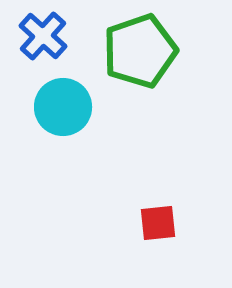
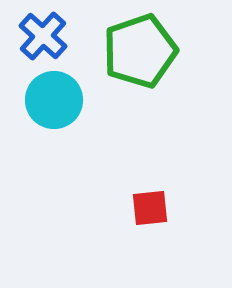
cyan circle: moved 9 px left, 7 px up
red square: moved 8 px left, 15 px up
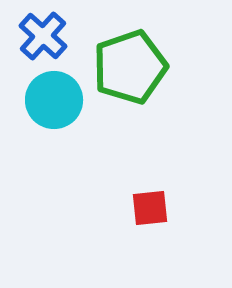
green pentagon: moved 10 px left, 16 px down
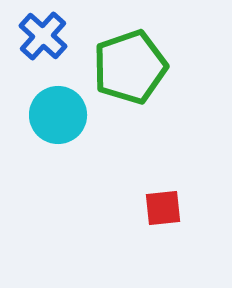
cyan circle: moved 4 px right, 15 px down
red square: moved 13 px right
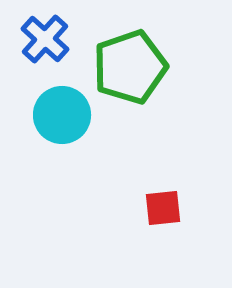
blue cross: moved 2 px right, 3 px down
cyan circle: moved 4 px right
